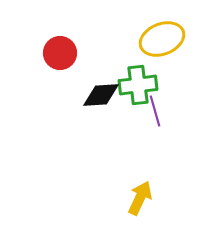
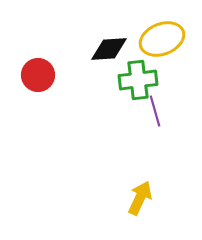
red circle: moved 22 px left, 22 px down
green cross: moved 5 px up
black diamond: moved 8 px right, 46 px up
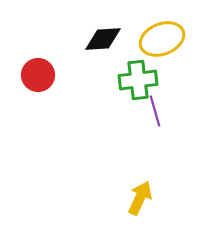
black diamond: moved 6 px left, 10 px up
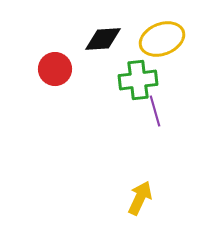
red circle: moved 17 px right, 6 px up
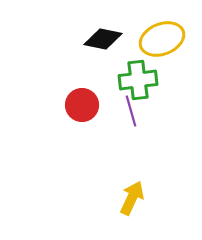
black diamond: rotated 15 degrees clockwise
red circle: moved 27 px right, 36 px down
purple line: moved 24 px left
yellow arrow: moved 8 px left
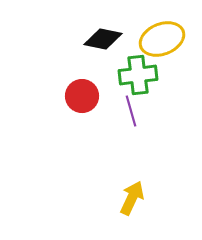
green cross: moved 5 px up
red circle: moved 9 px up
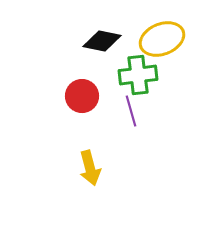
black diamond: moved 1 px left, 2 px down
yellow arrow: moved 42 px left, 30 px up; rotated 140 degrees clockwise
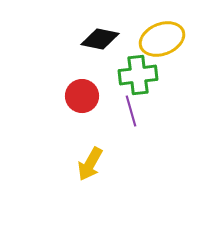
black diamond: moved 2 px left, 2 px up
yellow arrow: moved 4 px up; rotated 44 degrees clockwise
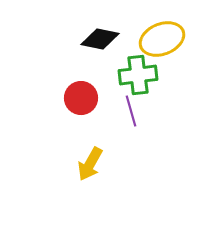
red circle: moved 1 px left, 2 px down
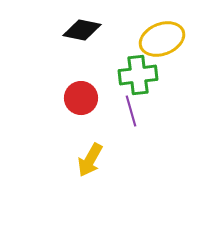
black diamond: moved 18 px left, 9 px up
yellow arrow: moved 4 px up
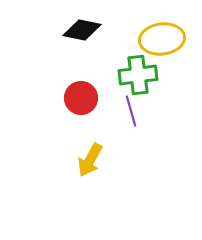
yellow ellipse: rotated 15 degrees clockwise
